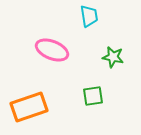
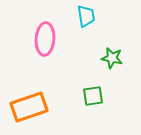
cyan trapezoid: moved 3 px left
pink ellipse: moved 7 px left, 11 px up; rotated 72 degrees clockwise
green star: moved 1 px left, 1 px down
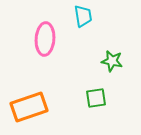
cyan trapezoid: moved 3 px left
green star: moved 3 px down
green square: moved 3 px right, 2 px down
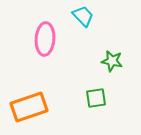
cyan trapezoid: rotated 35 degrees counterclockwise
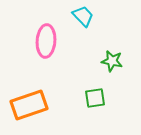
pink ellipse: moved 1 px right, 2 px down
green square: moved 1 px left
orange rectangle: moved 2 px up
